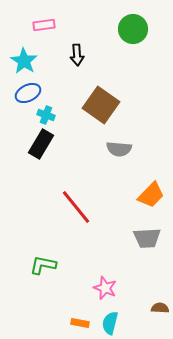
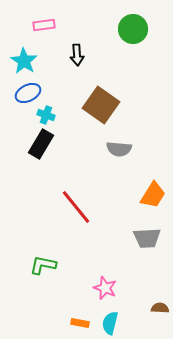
orange trapezoid: moved 2 px right; rotated 12 degrees counterclockwise
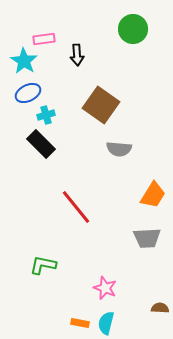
pink rectangle: moved 14 px down
cyan cross: rotated 36 degrees counterclockwise
black rectangle: rotated 76 degrees counterclockwise
cyan semicircle: moved 4 px left
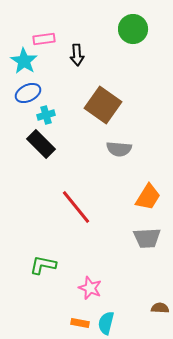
brown square: moved 2 px right
orange trapezoid: moved 5 px left, 2 px down
pink star: moved 15 px left
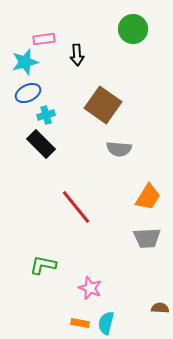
cyan star: moved 1 px right, 1 px down; rotated 24 degrees clockwise
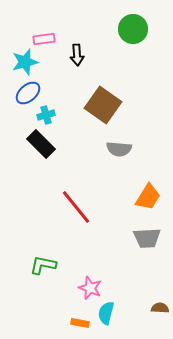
blue ellipse: rotated 15 degrees counterclockwise
cyan semicircle: moved 10 px up
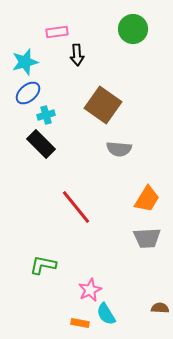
pink rectangle: moved 13 px right, 7 px up
orange trapezoid: moved 1 px left, 2 px down
pink star: moved 2 px down; rotated 25 degrees clockwise
cyan semicircle: moved 1 px down; rotated 45 degrees counterclockwise
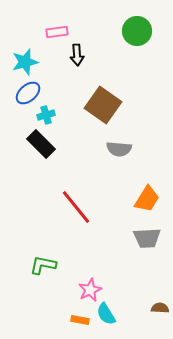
green circle: moved 4 px right, 2 px down
orange rectangle: moved 3 px up
